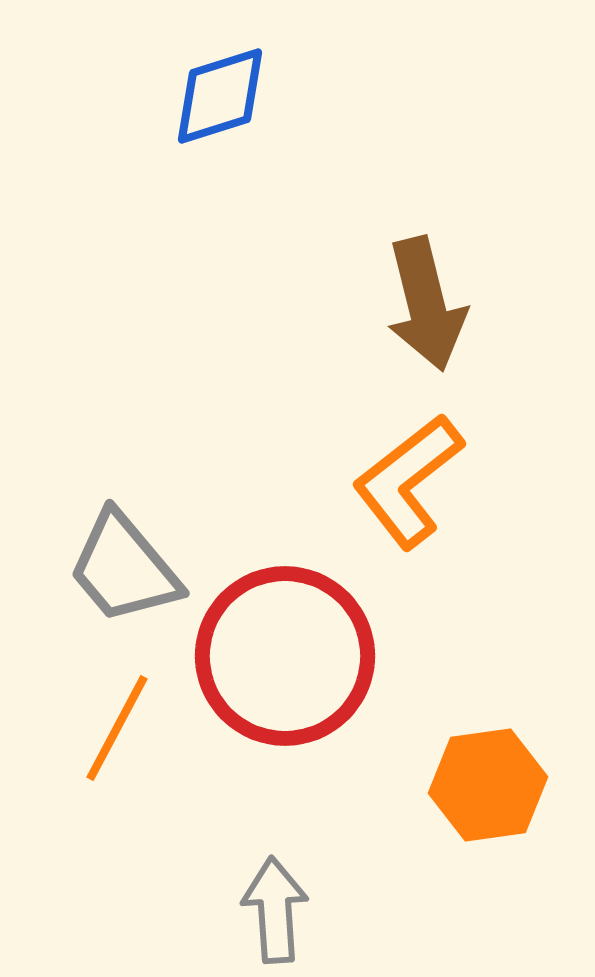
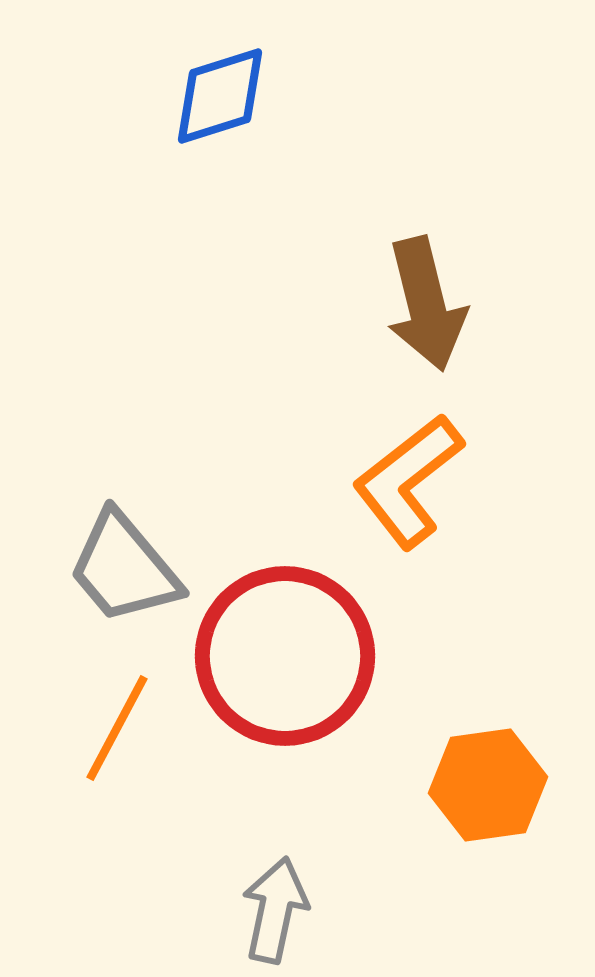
gray arrow: rotated 16 degrees clockwise
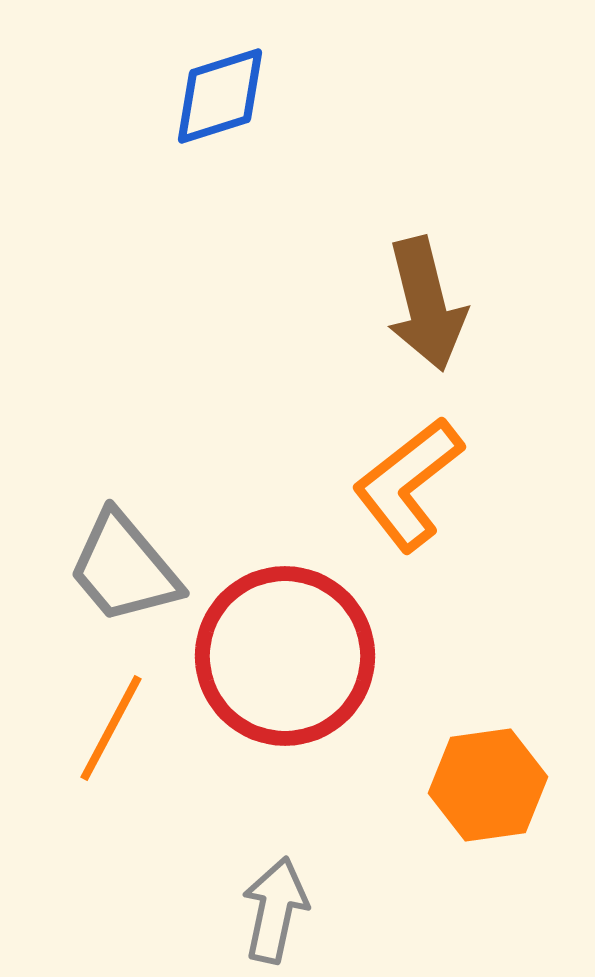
orange L-shape: moved 3 px down
orange line: moved 6 px left
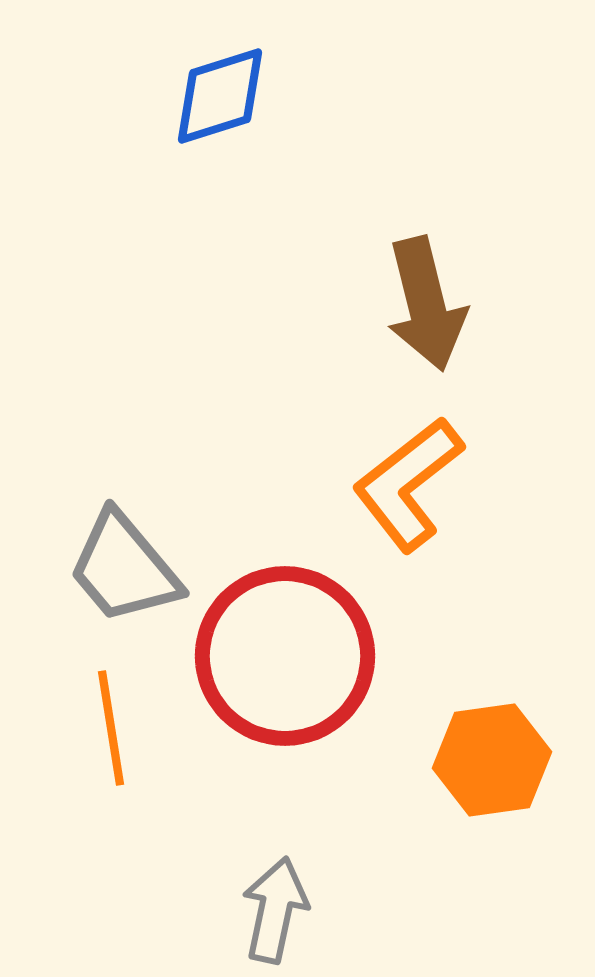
orange line: rotated 37 degrees counterclockwise
orange hexagon: moved 4 px right, 25 px up
